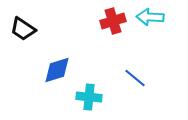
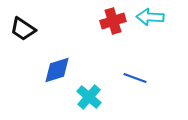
blue line: rotated 20 degrees counterclockwise
cyan cross: rotated 35 degrees clockwise
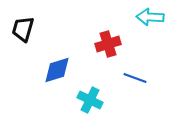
red cross: moved 5 px left, 23 px down
black trapezoid: rotated 72 degrees clockwise
cyan cross: moved 1 px right, 3 px down; rotated 15 degrees counterclockwise
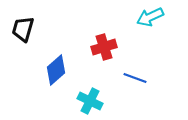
cyan arrow: rotated 28 degrees counterclockwise
red cross: moved 4 px left, 3 px down
blue diamond: moved 1 px left; rotated 24 degrees counterclockwise
cyan cross: moved 1 px down
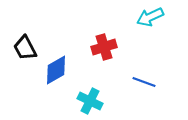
black trapezoid: moved 2 px right, 19 px down; rotated 44 degrees counterclockwise
blue diamond: rotated 12 degrees clockwise
blue line: moved 9 px right, 4 px down
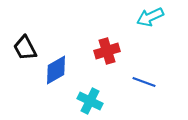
red cross: moved 3 px right, 4 px down
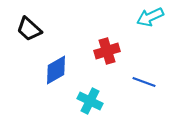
black trapezoid: moved 4 px right, 19 px up; rotated 20 degrees counterclockwise
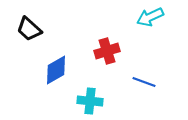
cyan cross: rotated 20 degrees counterclockwise
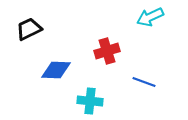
black trapezoid: rotated 112 degrees clockwise
blue diamond: rotated 32 degrees clockwise
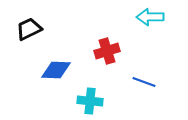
cyan arrow: rotated 24 degrees clockwise
